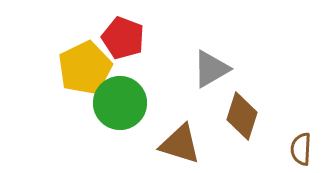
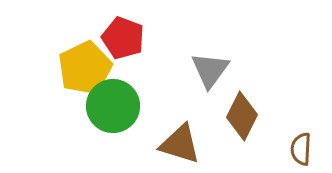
gray triangle: moved 1 px left, 1 px down; rotated 24 degrees counterclockwise
green circle: moved 7 px left, 3 px down
brown diamond: rotated 9 degrees clockwise
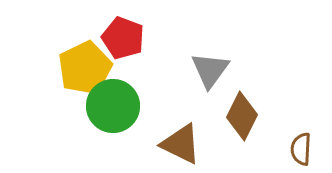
brown triangle: moved 1 px right; rotated 9 degrees clockwise
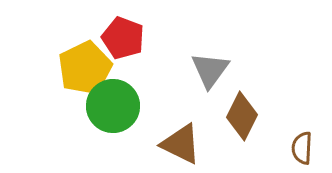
brown semicircle: moved 1 px right, 1 px up
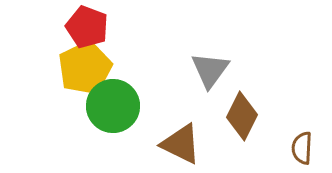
red pentagon: moved 36 px left, 11 px up
